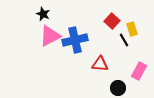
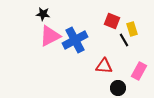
black star: rotated 16 degrees counterclockwise
red square: rotated 21 degrees counterclockwise
blue cross: rotated 15 degrees counterclockwise
red triangle: moved 4 px right, 2 px down
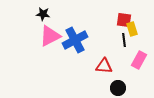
red square: moved 12 px right, 1 px up; rotated 14 degrees counterclockwise
black line: rotated 24 degrees clockwise
pink rectangle: moved 11 px up
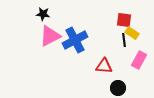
yellow rectangle: moved 4 px down; rotated 40 degrees counterclockwise
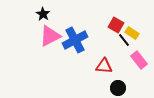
black star: rotated 24 degrees clockwise
red square: moved 8 px left, 5 px down; rotated 21 degrees clockwise
black line: rotated 32 degrees counterclockwise
pink rectangle: rotated 66 degrees counterclockwise
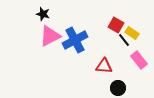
black star: rotated 16 degrees counterclockwise
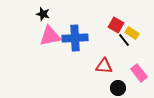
pink triangle: rotated 15 degrees clockwise
blue cross: moved 2 px up; rotated 25 degrees clockwise
pink rectangle: moved 13 px down
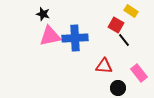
yellow rectangle: moved 1 px left, 22 px up
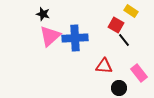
pink triangle: rotated 30 degrees counterclockwise
black circle: moved 1 px right
